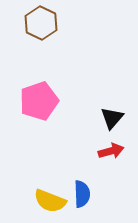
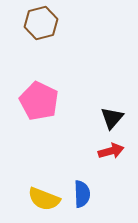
brown hexagon: rotated 20 degrees clockwise
pink pentagon: rotated 27 degrees counterclockwise
yellow semicircle: moved 6 px left, 2 px up
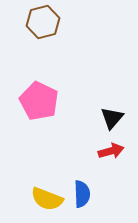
brown hexagon: moved 2 px right, 1 px up
yellow semicircle: moved 3 px right
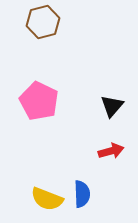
black triangle: moved 12 px up
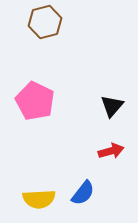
brown hexagon: moved 2 px right
pink pentagon: moved 4 px left
blue semicircle: moved 1 px right, 1 px up; rotated 40 degrees clockwise
yellow semicircle: moved 8 px left; rotated 24 degrees counterclockwise
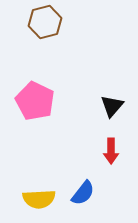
red arrow: rotated 105 degrees clockwise
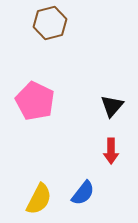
brown hexagon: moved 5 px right, 1 px down
yellow semicircle: rotated 60 degrees counterclockwise
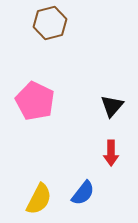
red arrow: moved 2 px down
